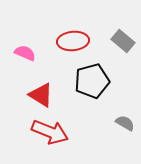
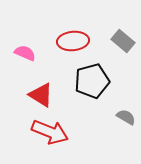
gray semicircle: moved 1 px right, 6 px up
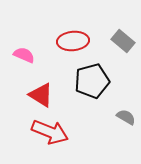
pink semicircle: moved 1 px left, 2 px down
